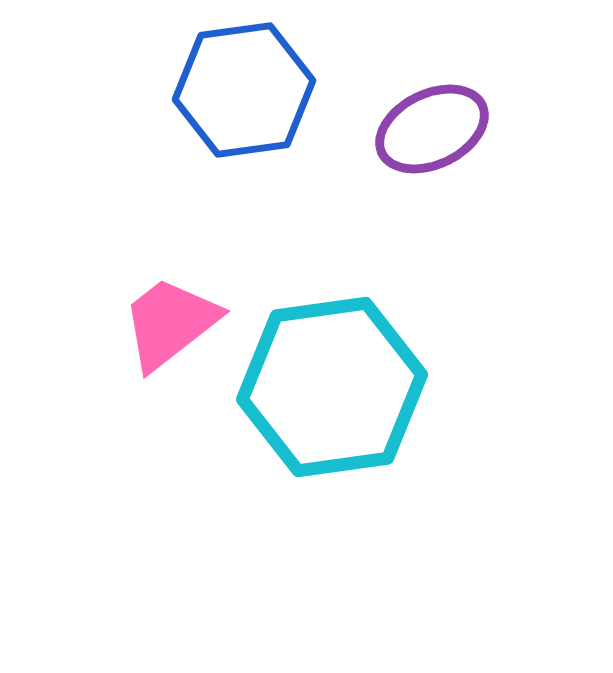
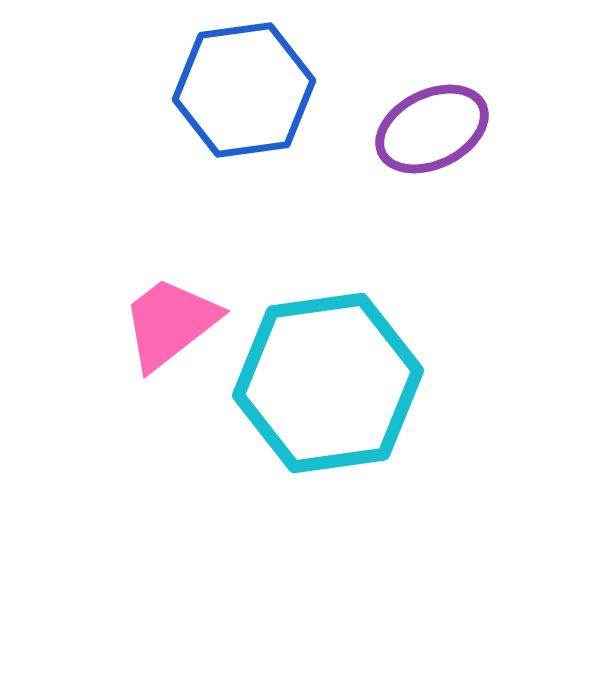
cyan hexagon: moved 4 px left, 4 px up
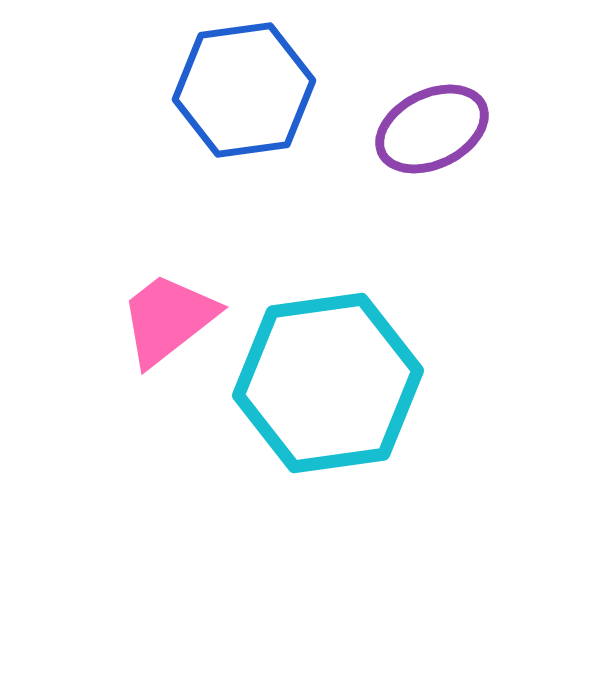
pink trapezoid: moved 2 px left, 4 px up
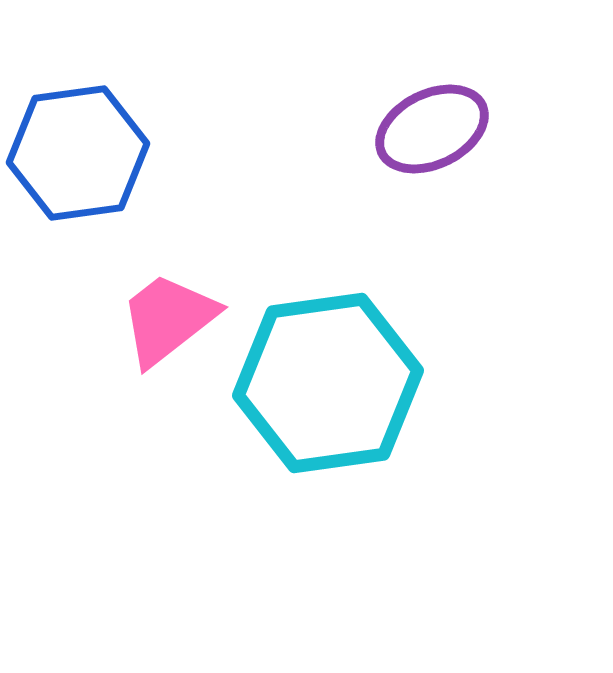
blue hexagon: moved 166 px left, 63 px down
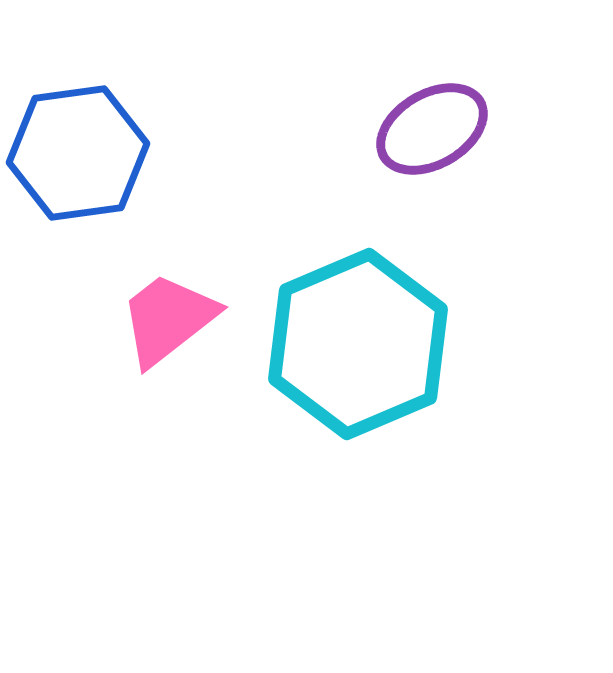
purple ellipse: rotated 4 degrees counterclockwise
cyan hexagon: moved 30 px right, 39 px up; rotated 15 degrees counterclockwise
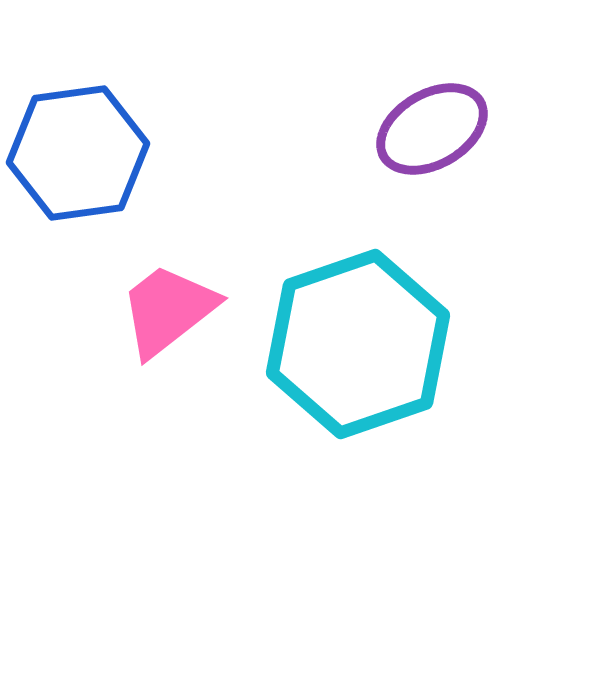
pink trapezoid: moved 9 px up
cyan hexagon: rotated 4 degrees clockwise
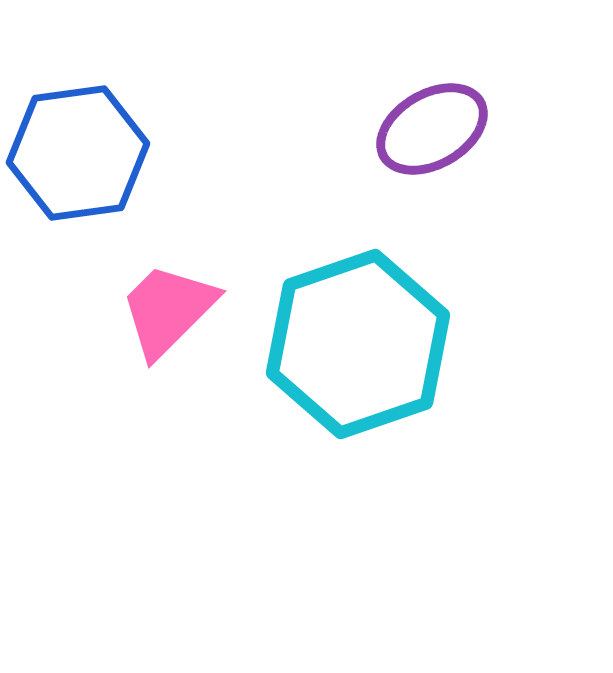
pink trapezoid: rotated 7 degrees counterclockwise
